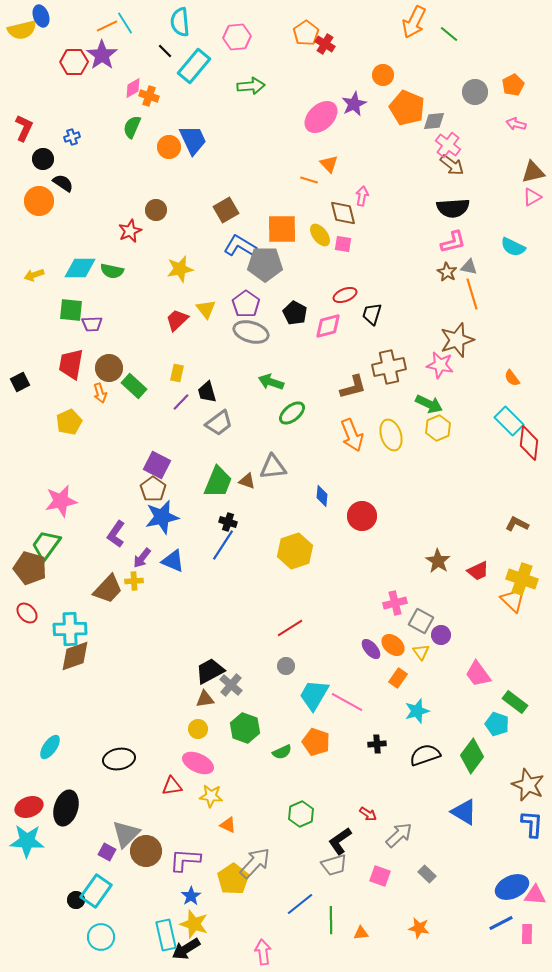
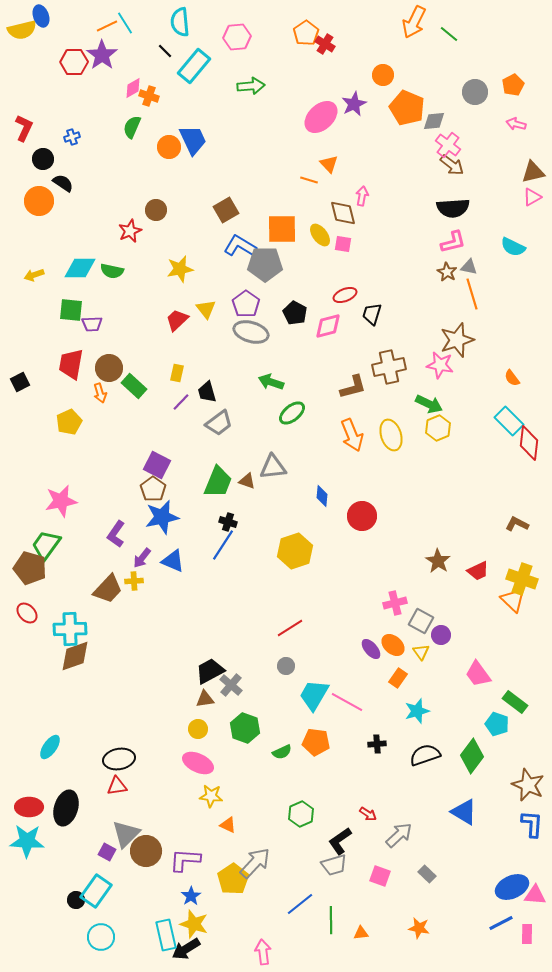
orange pentagon at (316, 742): rotated 12 degrees counterclockwise
red triangle at (172, 786): moved 55 px left
red ellipse at (29, 807): rotated 20 degrees clockwise
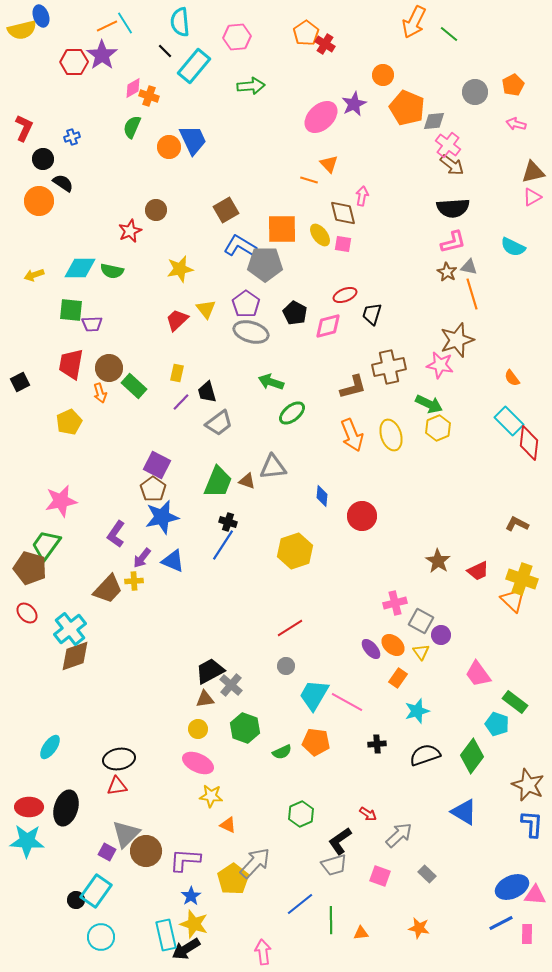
cyan cross at (70, 629): rotated 36 degrees counterclockwise
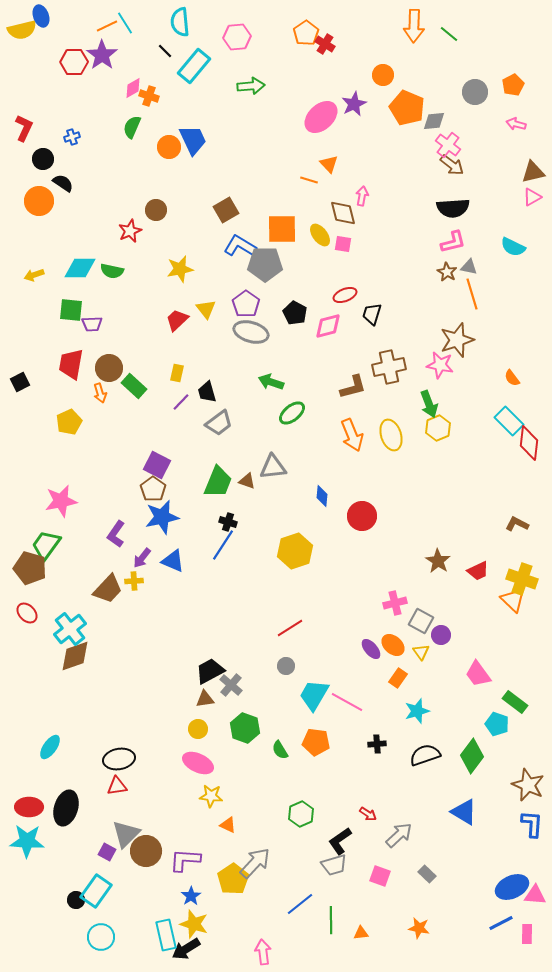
orange arrow at (414, 22): moved 4 px down; rotated 24 degrees counterclockwise
green arrow at (429, 404): rotated 44 degrees clockwise
green semicircle at (282, 752): moved 2 px left, 2 px up; rotated 84 degrees clockwise
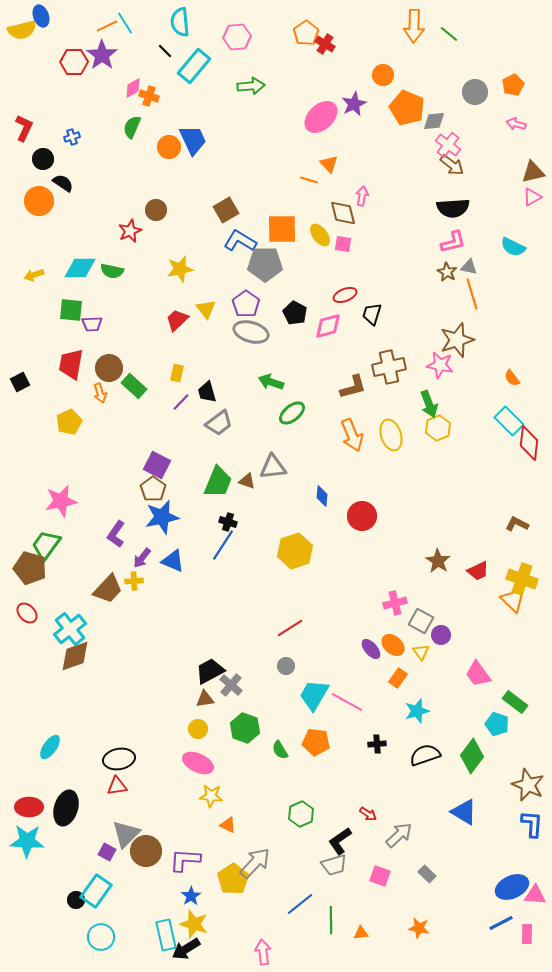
blue L-shape at (240, 246): moved 5 px up
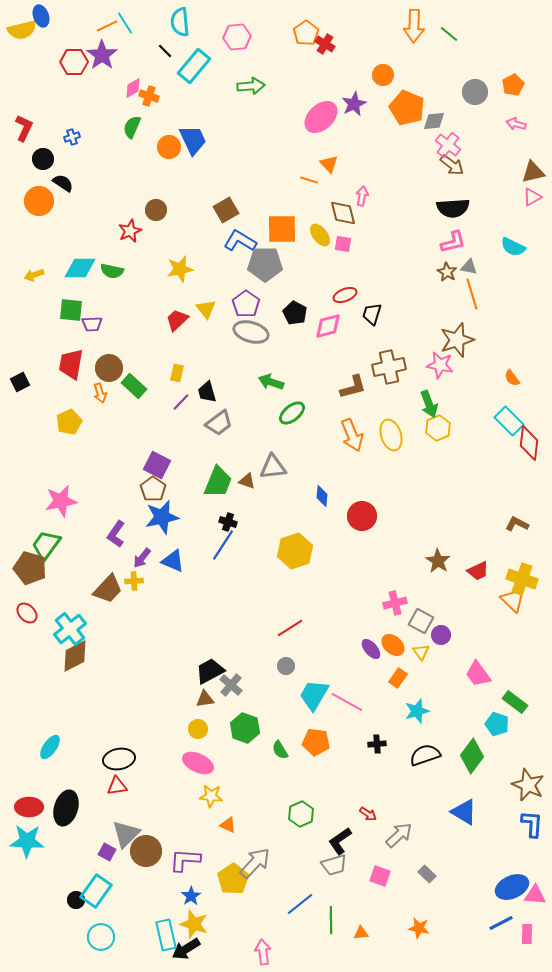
brown diamond at (75, 656): rotated 8 degrees counterclockwise
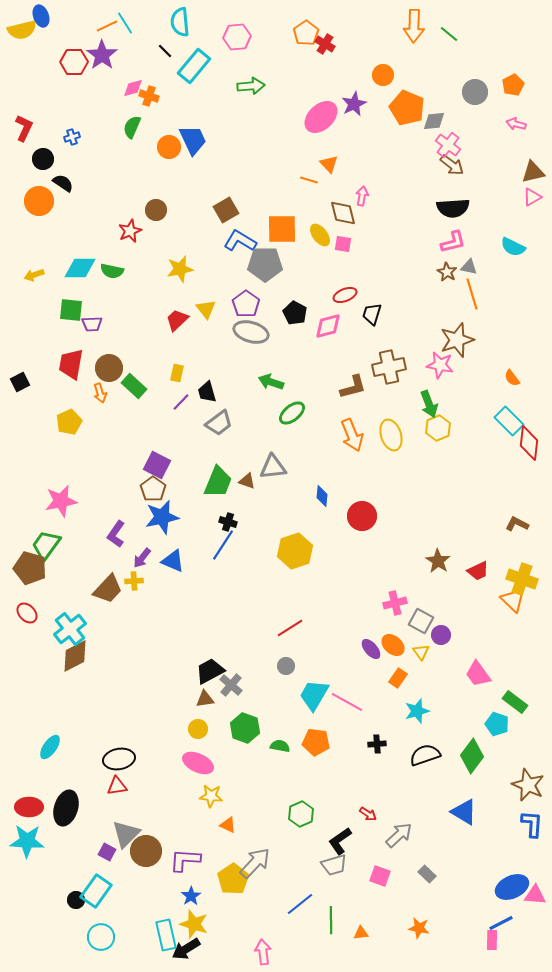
pink diamond at (133, 88): rotated 15 degrees clockwise
green semicircle at (280, 750): moved 4 px up; rotated 132 degrees clockwise
pink rectangle at (527, 934): moved 35 px left, 6 px down
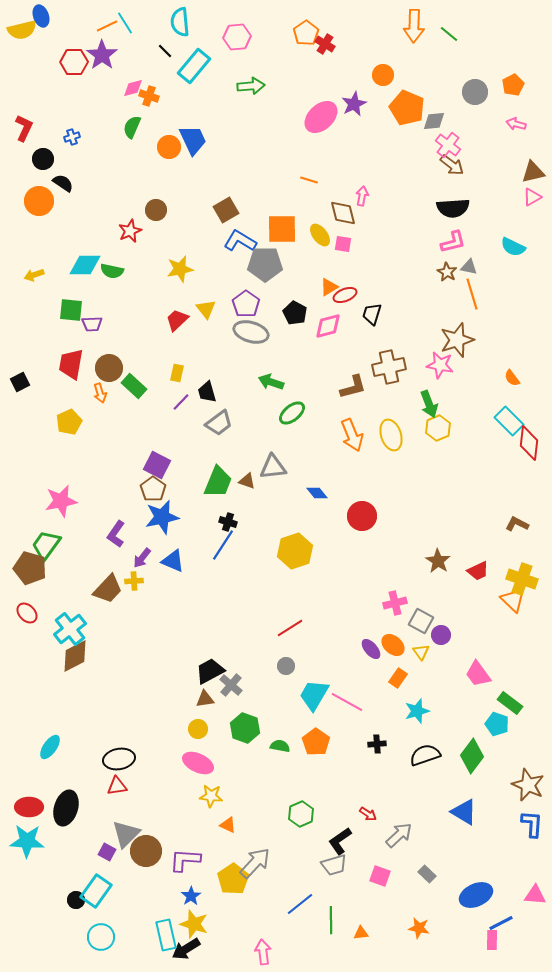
orange triangle at (329, 164): moved 123 px down; rotated 42 degrees clockwise
cyan diamond at (80, 268): moved 5 px right, 3 px up
blue diamond at (322, 496): moved 5 px left, 3 px up; rotated 45 degrees counterclockwise
green rectangle at (515, 702): moved 5 px left, 1 px down
orange pentagon at (316, 742): rotated 28 degrees clockwise
blue ellipse at (512, 887): moved 36 px left, 8 px down
